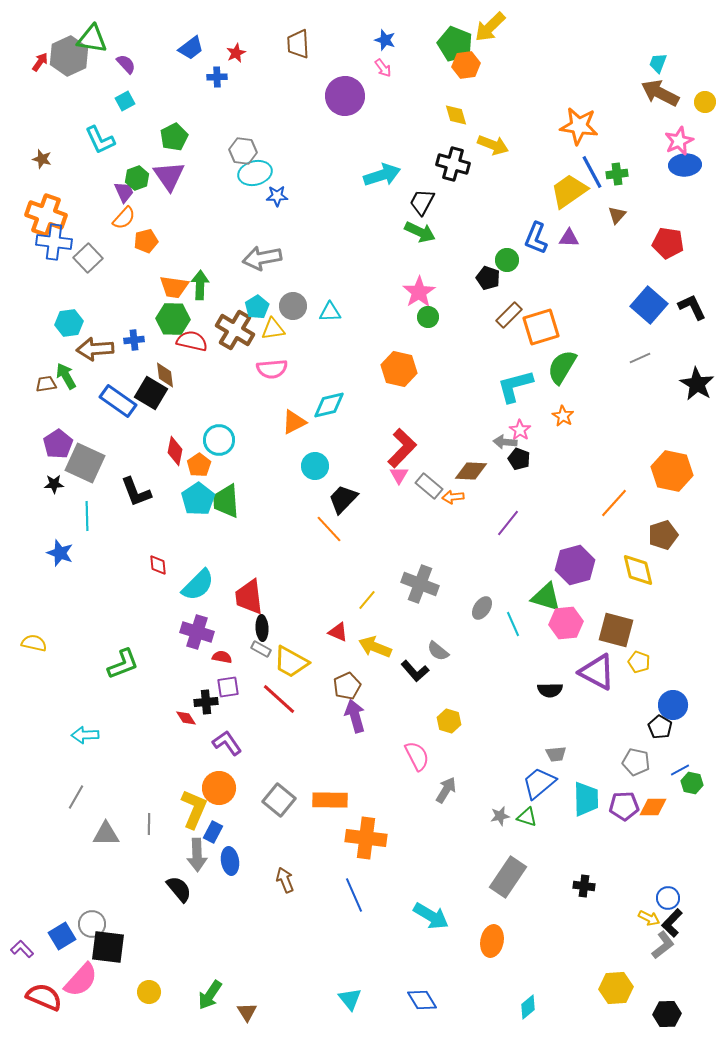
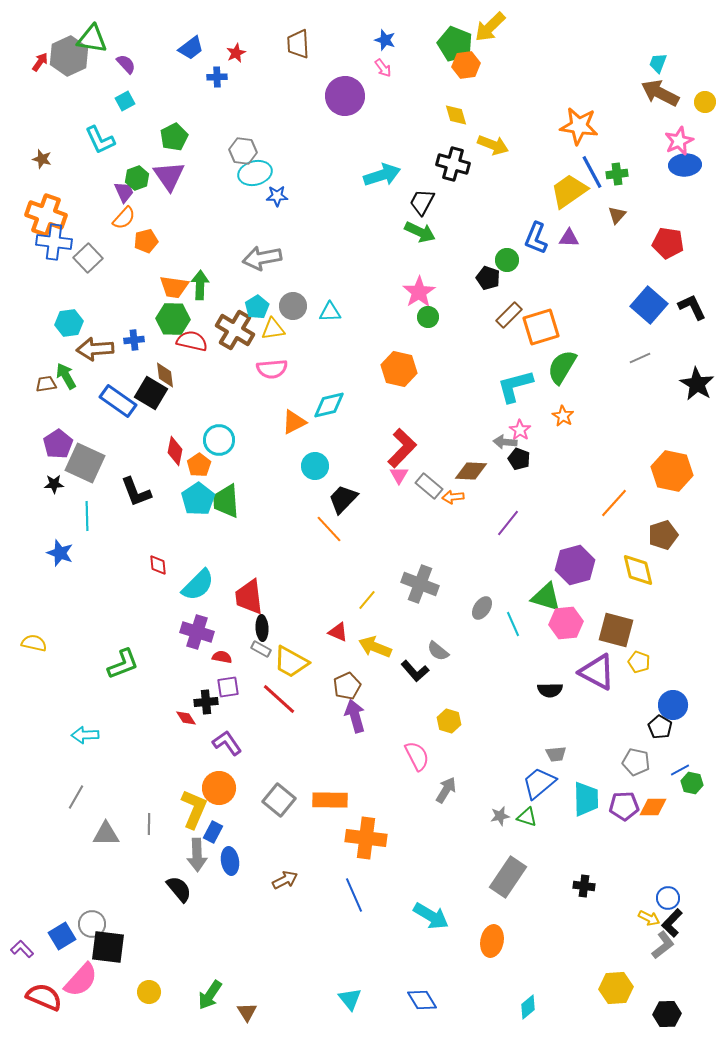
brown arrow at (285, 880): rotated 85 degrees clockwise
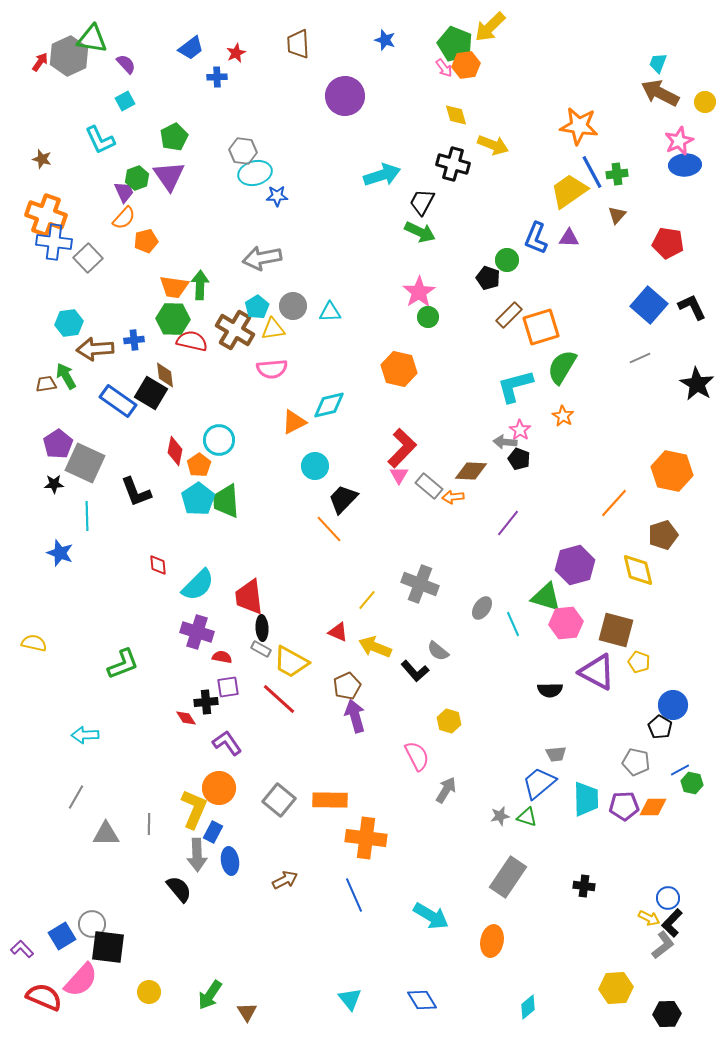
pink arrow at (383, 68): moved 61 px right
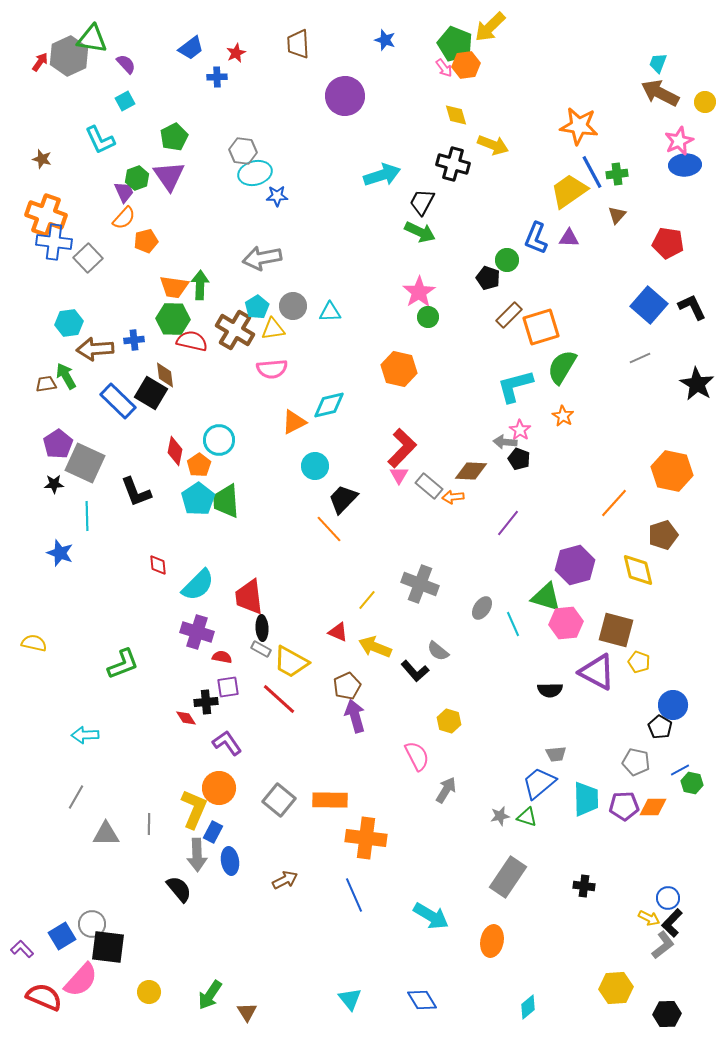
blue rectangle at (118, 401): rotated 9 degrees clockwise
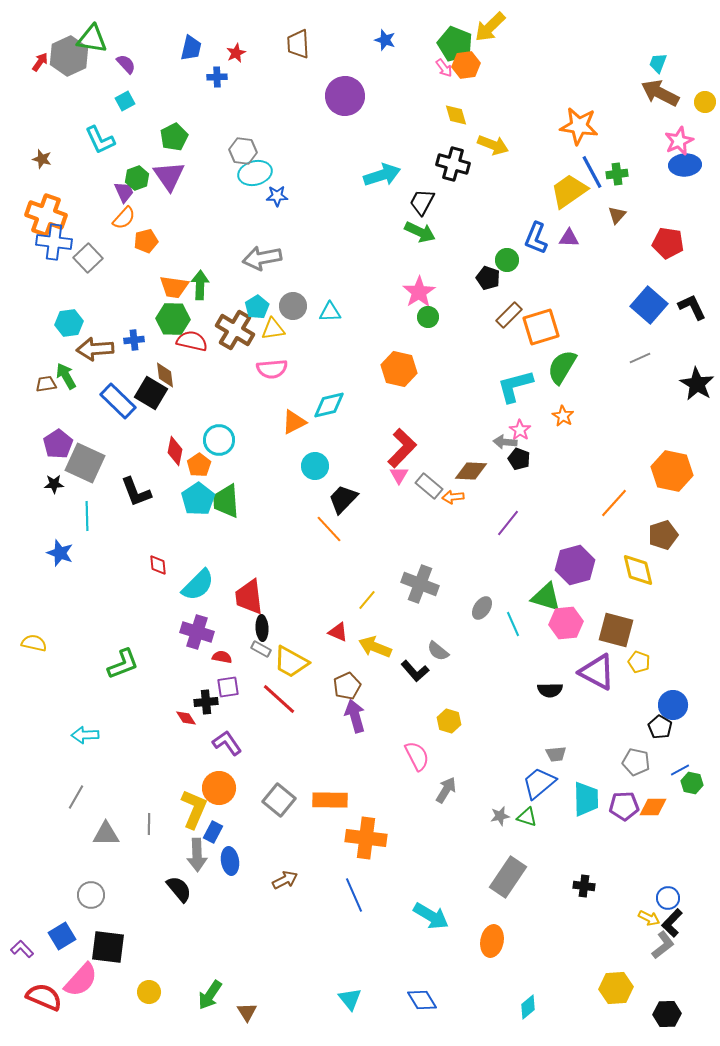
blue trapezoid at (191, 48): rotated 40 degrees counterclockwise
gray circle at (92, 924): moved 1 px left, 29 px up
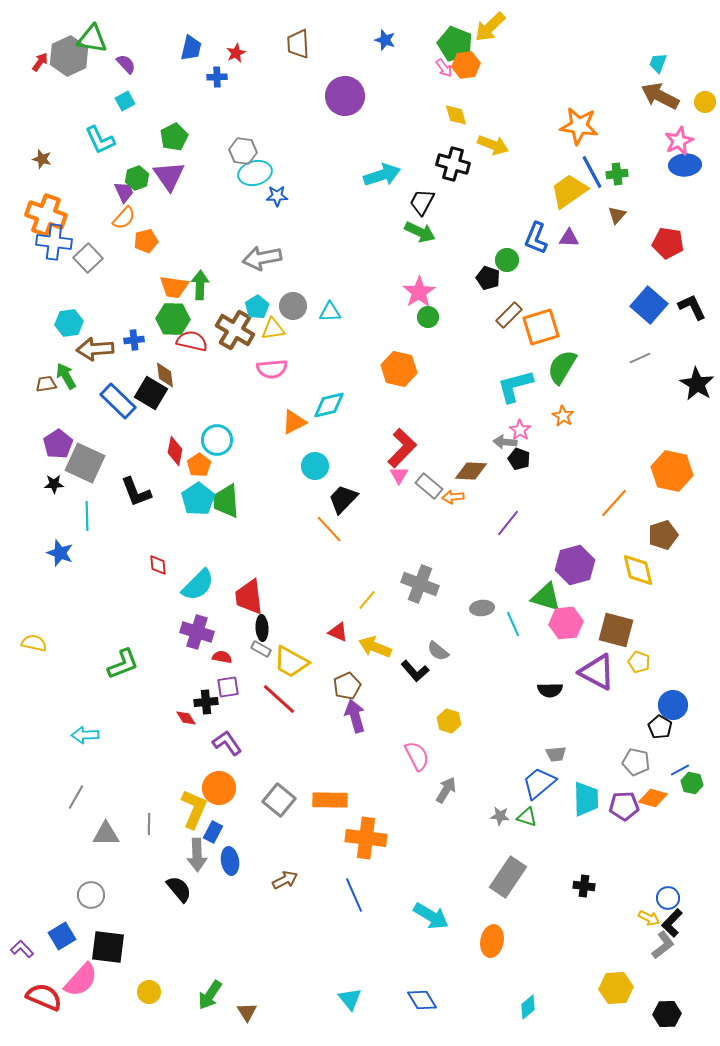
brown arrow at (660, 93): moved 3 px down
cyan circle at (219, 440): moved 2 px left
gray ellipse at (482, 608): rotated 50 degrees clockwise
orange diamond at (653, 807): moved 9 px up; rotated 16 degrees clockwise
gray star at (500, 816): rotated 18 degrees clockwise
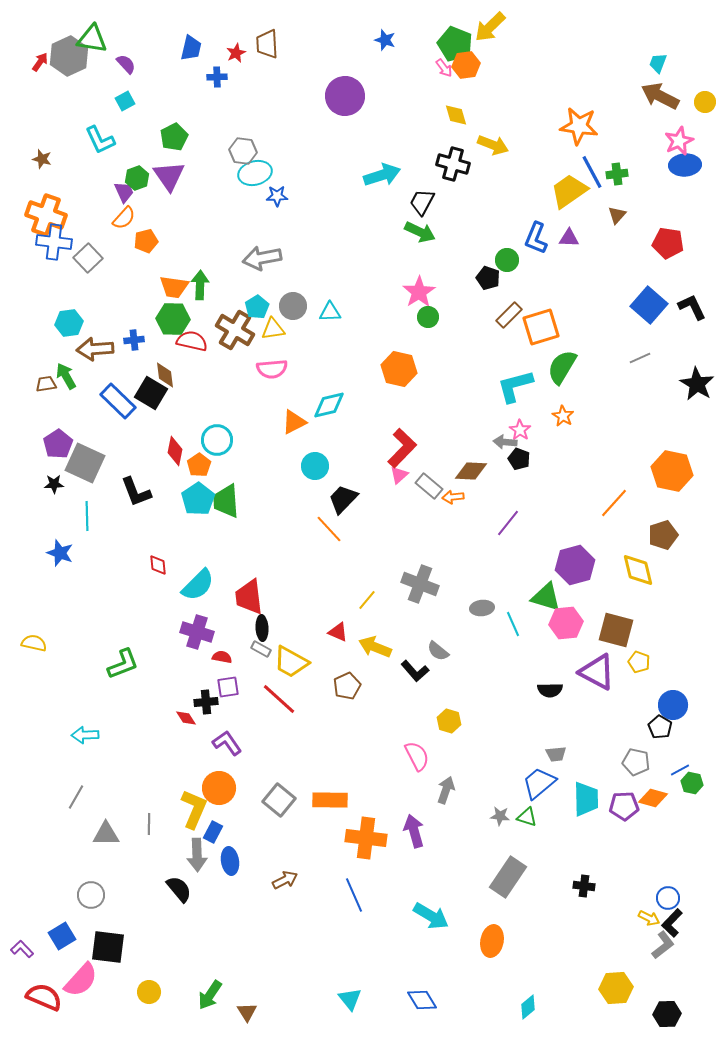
brown trapezoid at (298, 44): moved 31 px left
pink triangle at (399, 475): rotated 18 degrees clockwise
purple arrow at (355, 716): moved 59 px right, 115 px down
gray arrow at (446, 790): rotated 12 degrees counterclockwise
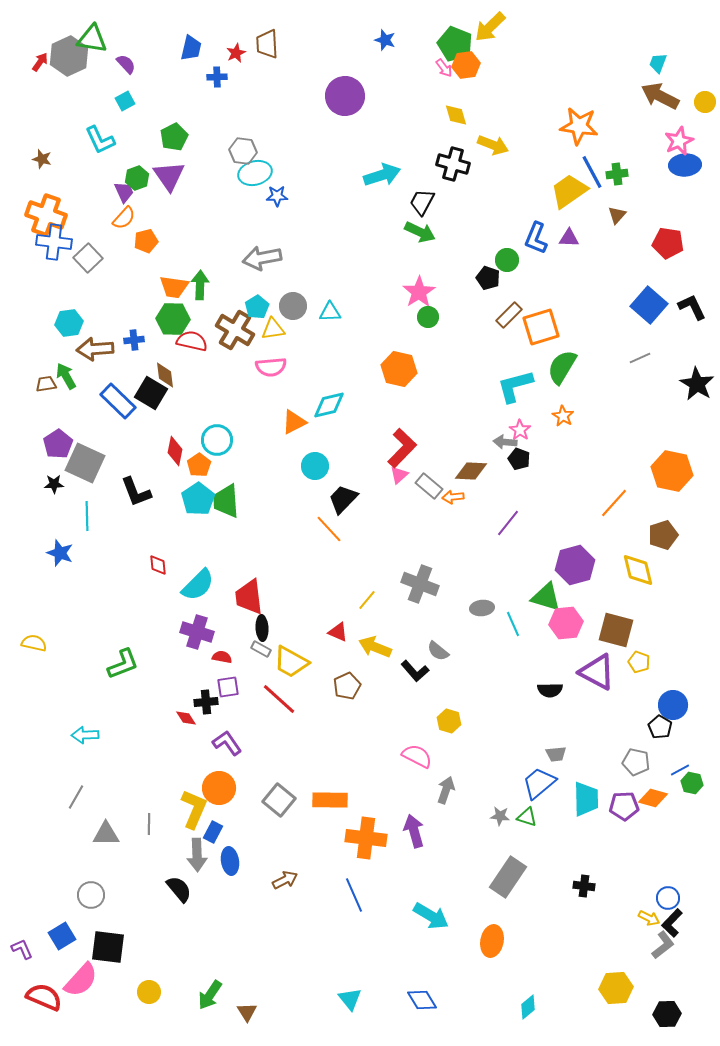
pink semicircle at (272, 369): moved 1 px left, 2 px up
pink semicircle at (417, 756): rotated 36 degrees counterclockwise
purple L-shape at (22, 949): rotated 20 degrees clockwise
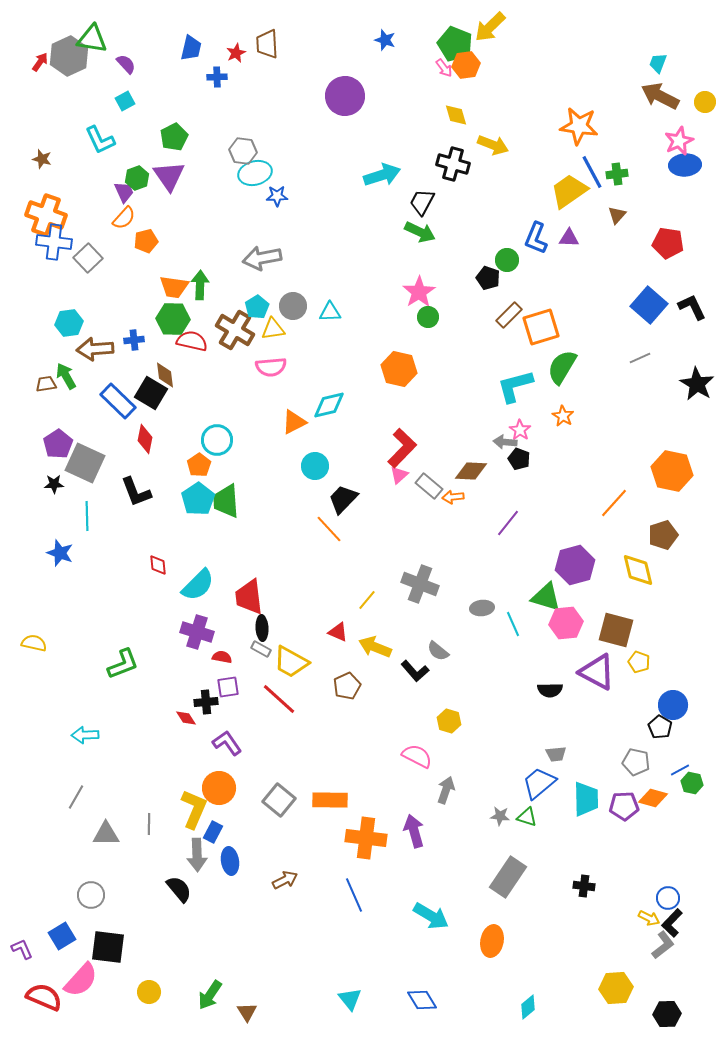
red diamond at (175, 451): moved 30 px left, 12 px up
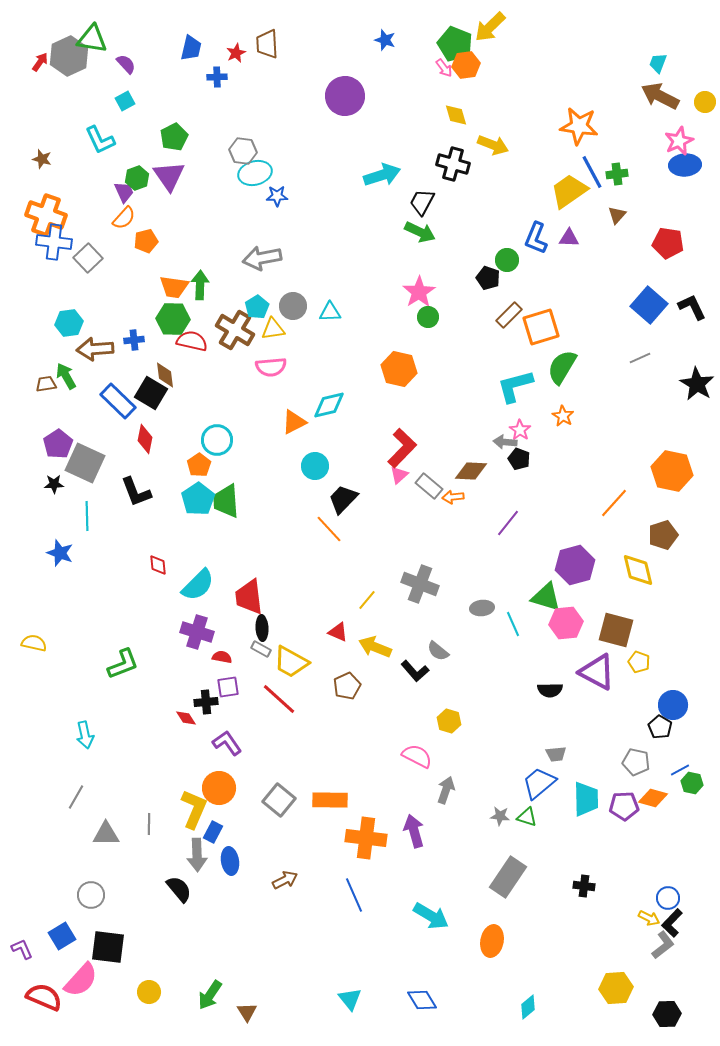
cyan arrow at (85, 735): rotated 100 degrees counterclockwise
